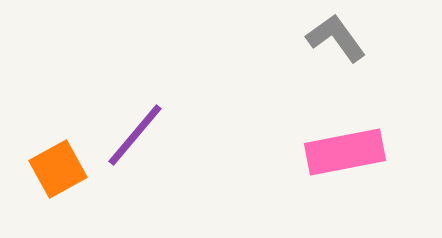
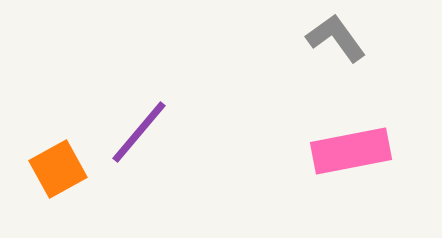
purple line: moved 4 px right, 3 px up
pink rectangle: moved 6 px right, 1 px up
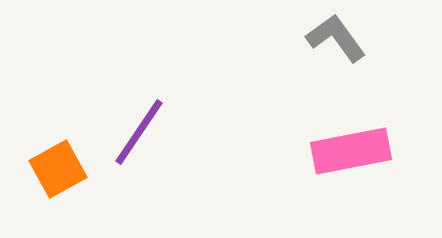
purple line: rotated 6 degrees counterclockwise
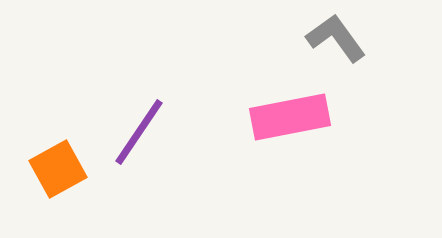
pink rectangle: moved 61 px left, 34 px up
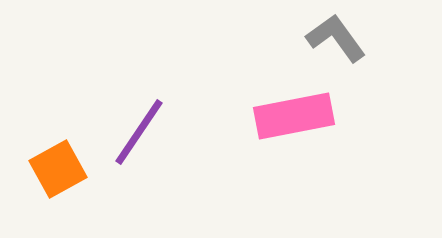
pink rectangle: moved 4 px right, 1 px up
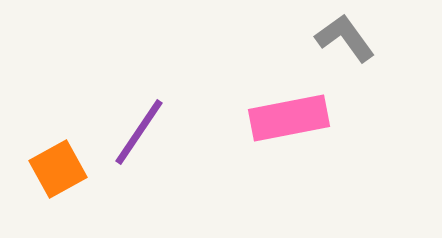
gray L-shape: moved 9 px right
pink rectangle: moved 5 px left, 2 px down
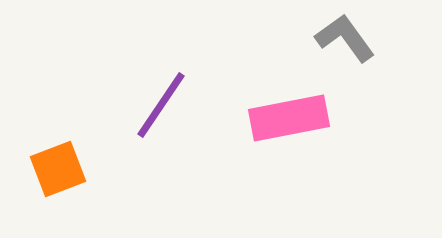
purple line: moved 22 px right, 27 px up
orange square: rotated 8 degrees clockwise
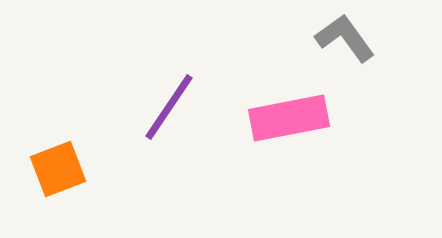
purple line: moved 8 px right, 2 px down
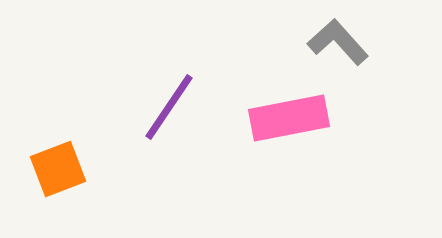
gray L-shape: moved 7 px left, 4 px down; rotated 6 degrees counterclockwise
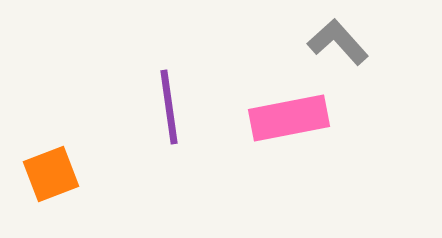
purple line: rotated 42 degrees counterclockwise
orange square: moved 7 px left, 5 px down
